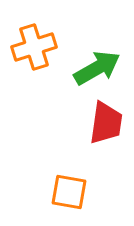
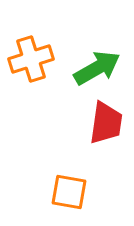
orange cross: moved 3 px left, 12 px down
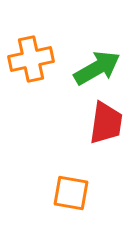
orange cross: rotated 6 degrees clockwise
orange square: moved 2 px right, 1 px down
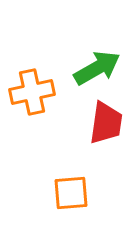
orange cross: moved 1 px right, 33 px down
orange square: rotated 15 degrees counterclockwise
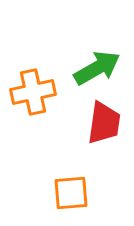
orange cross: moved 1 px right
red trapezoid: moved 2 px left
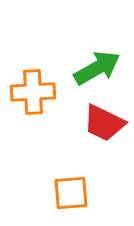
orange cross: rotated 9 degrees clockwise
red trapezoid: rotated 108 degrees clockwise
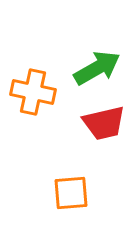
orange cross: rotated 15 degrees clockwise
red trapezoid: rotated 39 degrees counterclockwise
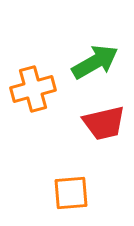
green arrow: moved 2 px left, 6 px up
orange cross: moved 3 px up; rotated 27 degrees counterclockwise
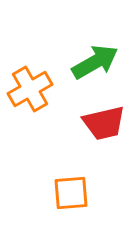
orange cross: moved 3 px left; rotated 15 degrees counterclockwise
